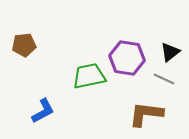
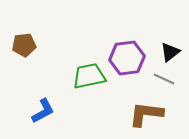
purple hexagon: rotated 16 degrees counterclockwise
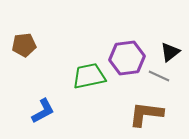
gray line: moved 5 px left, 3 px up
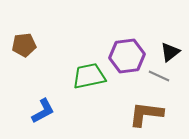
purple hexagon: moved 2 px up
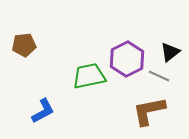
purple hexagon: moved 3 px down; rotated 20 degrees counterclockwise
brown L-shape: moved 3 px right, 3 px up; rotated 18 degrees counterclockwise
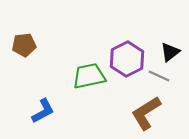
brown L-shape: moved 3 px left, 2 px down; rotated 21 degrees counterclockwise
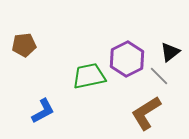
gray line: rotated 20 degrees clockwise
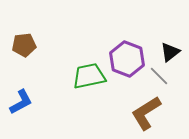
purple hexagon: rotated 12 degrees counterclockwise
blue L-shape: moved 22 px left, 9 px up
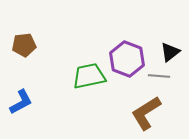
gray line: rotated 40 degrees counterclockwise
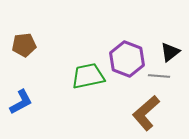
green trapezoid: moved 1 px left
brown L-shape: rotated 9 degrees counterclockwise
